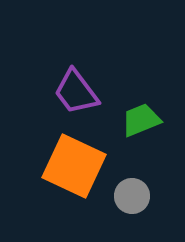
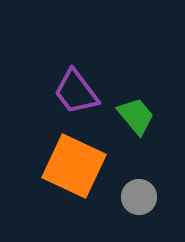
green trapezoid: moved 5 px left, 4 px up; rotated 72 degrees clockwise
gray circle: moved 7 px right, 1 px down
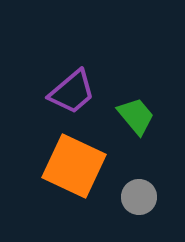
purple trapezoid: moved 4 px left; rotated 93 degrees counterclockwise
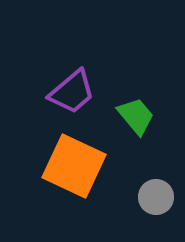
gray circle: moved 17 px right
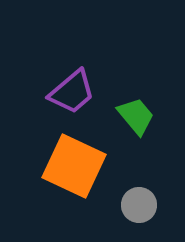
gray circle: moved 17 px left, 8 px down
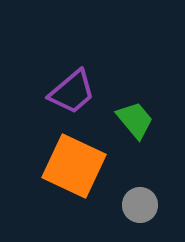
green trapezoid: moved 1 px left, 4 px down
gray circle: moved 1 px right
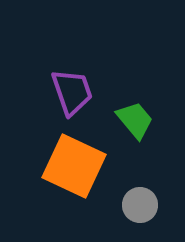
purple trapezoid: rotated 69 degrees counterclockwise
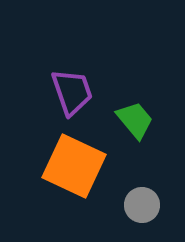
gray circle: moved 2 px right
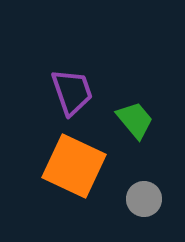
gray circle: moved 2 px right, 6 px up
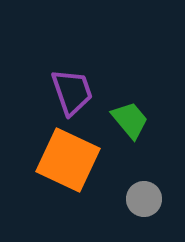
green trapezoid: moved 5 px left
orange square: moved 6 px left, 6 px up
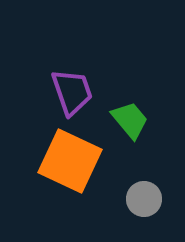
orange square: moved 2 px right, 1 px down
